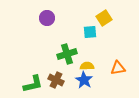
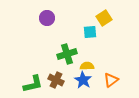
orange triangle: moved 7 px left, 12 px down; rotated 28 degrees counterclockwise
blue star: moved 1 px left
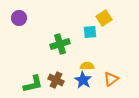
purple circle: moved 28 px left
green cross: moved 7 px left, 10 px up
orange triangle: moved 1 px up
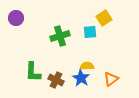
purple circle: moved 3 px left
green cross: moved 8 px up
blue star: moved 2 px left, 2 px up
green L-shape: moved 12 px up; rotated 105 degrees clockwise
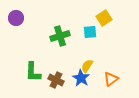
yellow semicircle: rotated 56 degrees counterclockwise
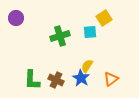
green L-shape: moved 1 px left, 8 px down
